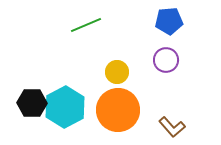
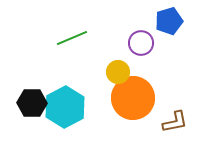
blue pentagon: rotated 12 degrees counterclockwise
green line: moved 14 px left, 13 px down
purple circle: moved 25 px left, 17 px up
yellow circle: moved 1 px right
orange circle: moved 15 px right, 12 px up
brown L-shape: moved 3 px right, 5 px up; rotated 60 degrees counterclockwise
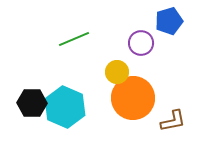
green line: moved 2 px right, 1 px down
yellow circle: moved 1 px left
cyan hexagon: rotated 9 degrees counterclockwise
brown L-shape: moved 2 px left, 1 px up
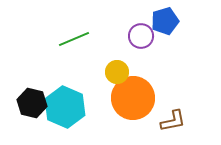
blue pentagon: moved 4 px left
purple circle: moved 7 px up
black hexagon: rotated 12 degrees clockwise
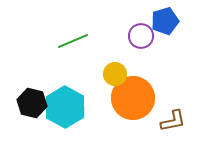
green line: moved 1 px left, 2 px down
yellow circle: moved 2 px left, 2 px down
cyan hexagon: rotated 6 degrees clockwise
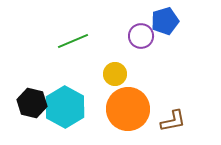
orange circle: moved 5 px left, 11 px down
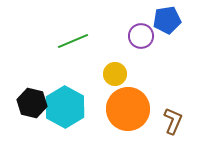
blue pentagon: moved 2 px right, 1 px up; rotated 8 degrees clockwise
brown L-shape: rotated 56 degrees counterclockwise
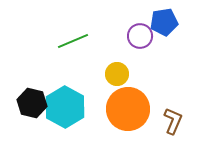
blue pentagon: moved 3 px left, 2 px down
purple circle: moved 1 px left
yellow circle: moved 2 px right
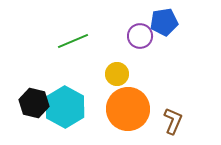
black hexagon: moved 2 px right
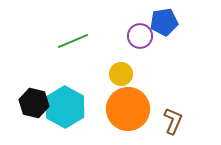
yellow circle: moved 4 px right
